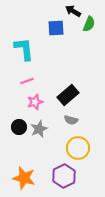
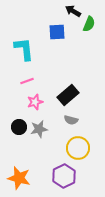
blue square: moved 1 px right, 4 px down
gray star: rotated 12 degrees clockwise
orange star: moved 5 px left
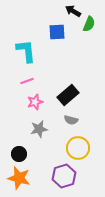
cyan L-shape: moved 2 px right, 2 px down
black circle: moved 27 px down
purple hexagon: rotated 10 degrees clockwise
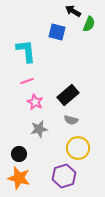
blue square: rotated 18 degrees clockwise
pink star: rotated 28 degrees counterclockwise
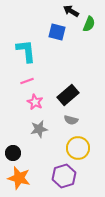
black arrow: moved 2 px left
black circle: moved 6 px left, 1 px up
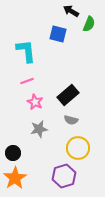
blue square: moved 1 px right, 2 px down
orange star: moved 4 px left; rotated 25 degrees clockwise
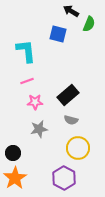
pink star: rotated 28 degrees counterclockwise
purple hexagon: moved 2 px down; rotated 15 degrees counterclockwise
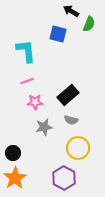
gray star: moved 5 px right, 2 px up
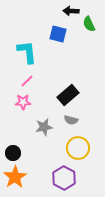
black arrow: rotated 28 degrees counterclockwise
green semicircle: rotated 133 degrees clockwise
cyan L-shape: moved 1 px right, 1 px down
pink line: rotated 24 degrees counterclockwise
pink star: moved 12 px left
orange star: moved 1 px up
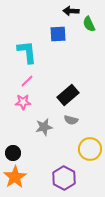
blue square: rotated 18 degrees counterclockwise
yellow circle: moved 12 px right, 1 px down
